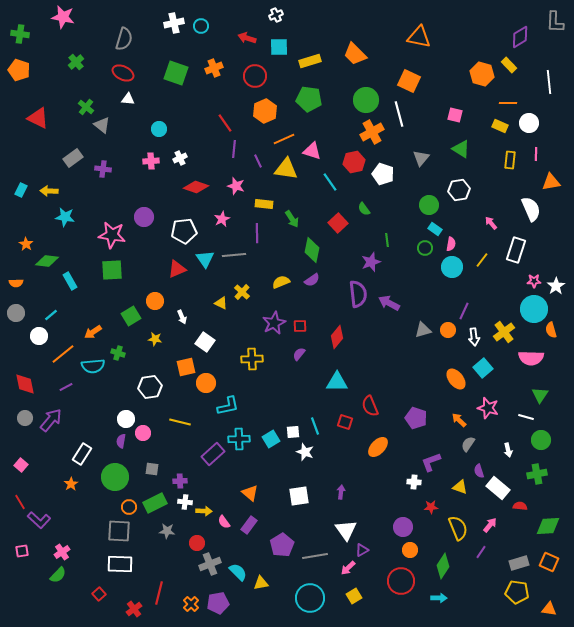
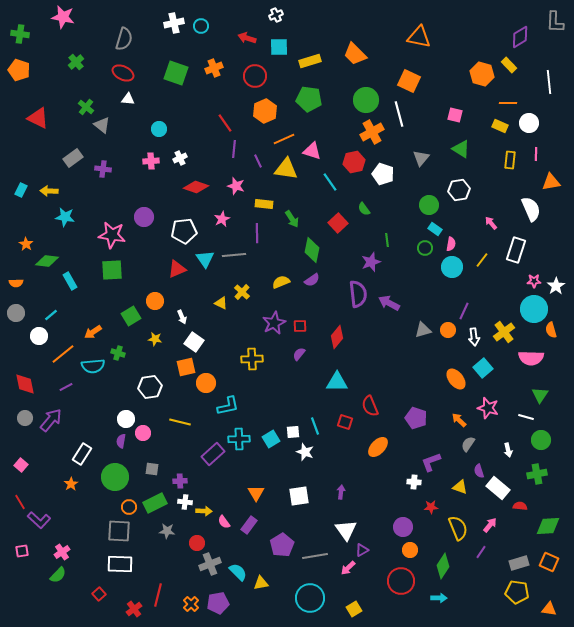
white square at (205, 342): moved 11 px left
orange triangle at (250, 493): moved 6 px right; rotated 18 degrees clockwise
red line at (159, 593): moved 1 px left, 2 px down
yellow square at (354, 596): moved 13 px down
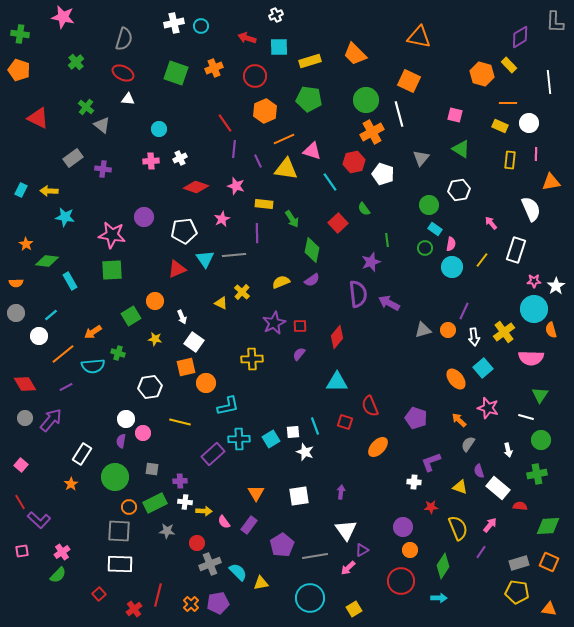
red diamond at (25, 384): rotated 20 degrees counterclockwise
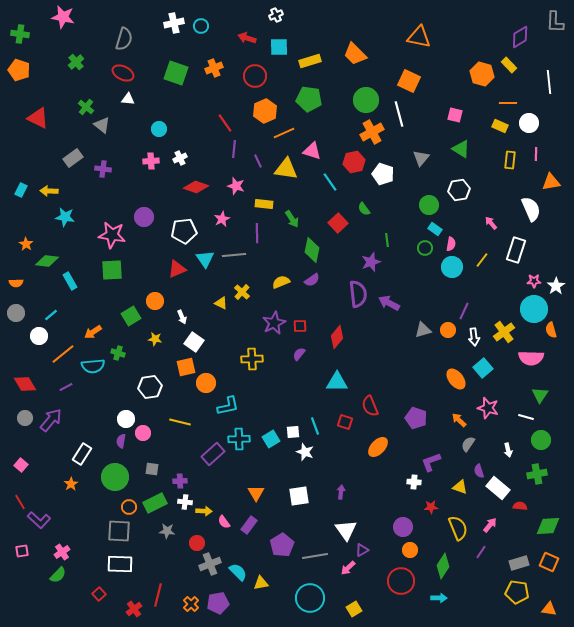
orange line at (284, 139): moved 6 px up
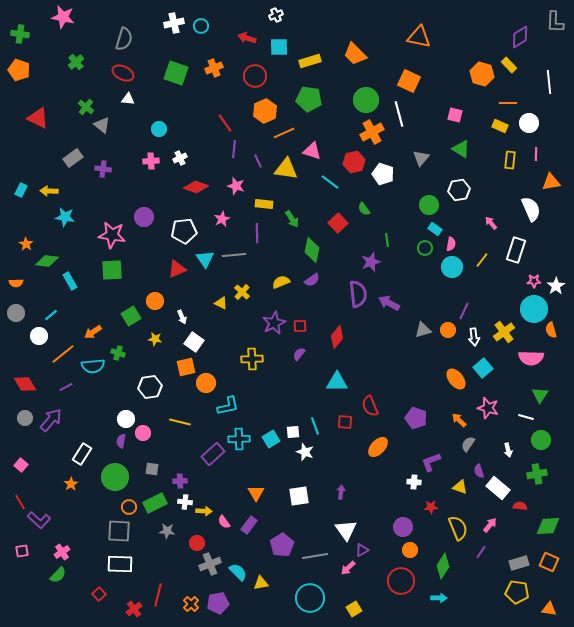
cyan line at (330, 182): rotated 18 degrees counterclockwise
red square at (345, 422): rotated 14 degrees counterclockwise
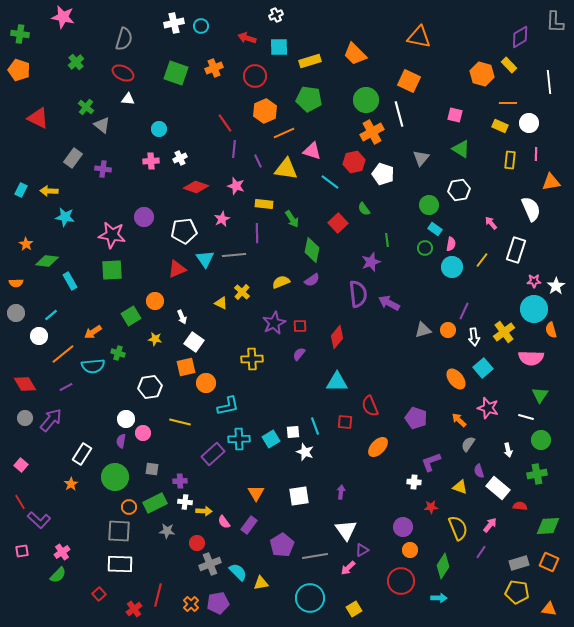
gray rectangle at (73, 158): rotated 18 degrees counterclockwise
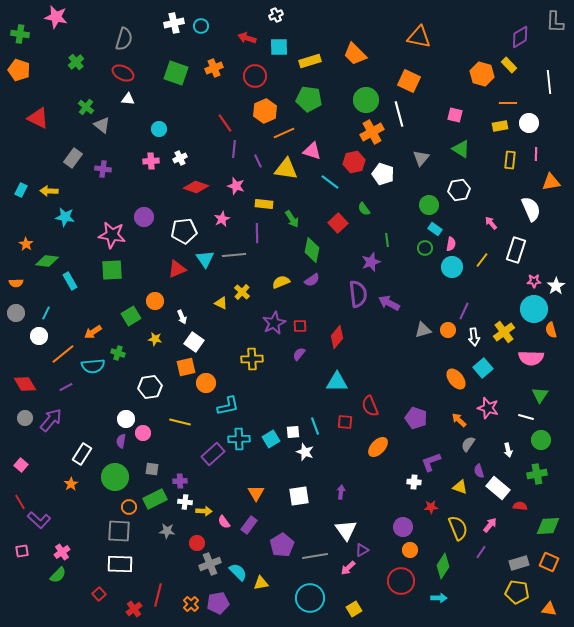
pink star at (63, 17): moved 7 px left
yellow rectangle at (500, 126): rotated 35 degrees counterclockwise
cyan line at (51, 315): moved 5 px left, 2 px up; rotated 24 degrees counterclockwise
green rectangle at (155, 503): moved 4 px up
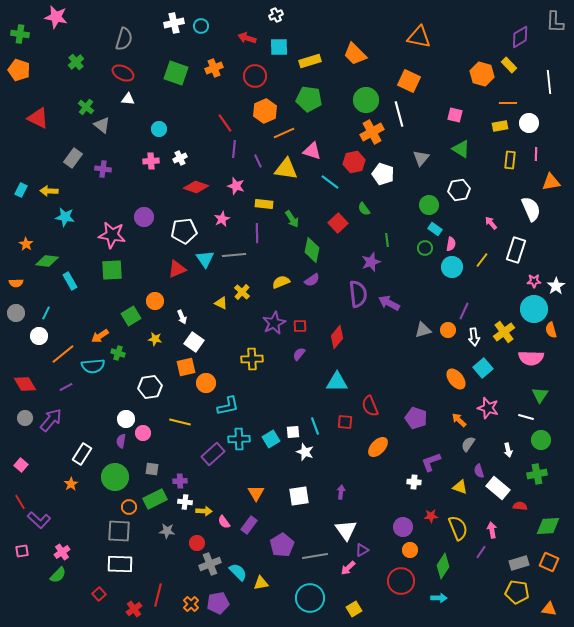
orange arrow at (93, 332): moved 7 px right, 4 px down
red star at (431, 507): moved 9 px down
pink arrow at (490, 525): moved 2 px right, 5 px down; rotated 49 degrees counterclockwise
